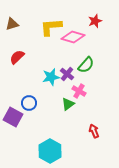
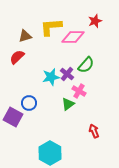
brown triangle: moved 13 px right, 12 px down
pink diamond: rotated 15 degrees counterclockwise
cyan hexagon: moved 2 px down
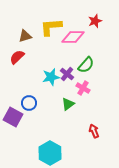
pink cross: moved 4 px right, 3 px up
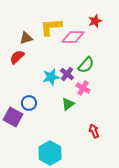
brown triangle: moved 1 px right, 2 px down
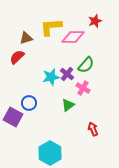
green triangle: moved 1 px down
red arrow: moved 1 px left, 2 px up
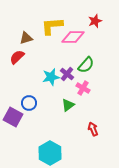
yellow L-shape: moved 1 px right, 1 px up
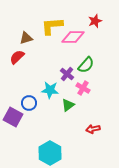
cyan star: moved 1 px left, 13 px down; rotated 18 degrees clockwise
red arrow: rotated 80 degrees counterclockwise
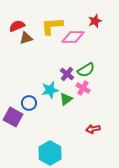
red semicircle: moved 31 px up; rotated 21 degrees clockwise
green semicircle: moved 5 px down; rotated 18 degrees clockwise
cyan star: rotated 18 degrees counterclockwise
green triangle: moved 2 px left, 6 px up
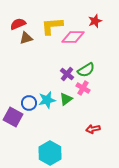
red semicircle: moved 1 px right, 2 px up
cyan star: moved 3 px left, 10 px down
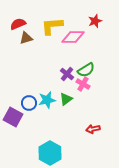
pink cross: moved 4 px up
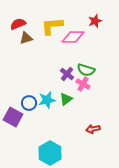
green semicircle: rotated 48 degrees clockwise
